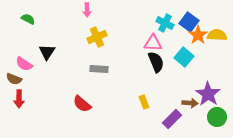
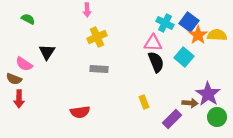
red semicircle: moved 2 px left, 8 px down; rotated 48 degrees counterclockwise
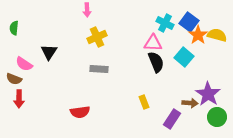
green semicircle: moved 14 px left, 9 px down; rotated 112 degrees counterclockwise
yellow semicircle: rotated 12 degrees clockwise
black triangle: moved 2 px right
purple rectangle: rotated 12 degrees counterclockwise
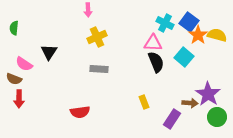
pink arrow: moved 1 px right
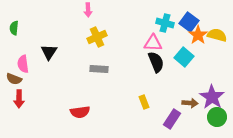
cyan cross: rotated 12 degrees counterclockwise
pink semicircle: moved 1 px left; rotated 48 degrees clockwise
purple star: moved 4 px right, 3 px down
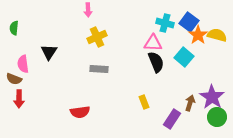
brown arrow: rotated 77 degrees counterclockwise
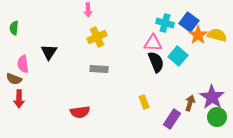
cyan square: moved 6 px left, 1 px up
